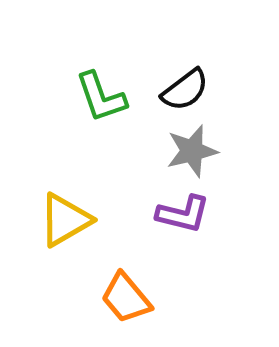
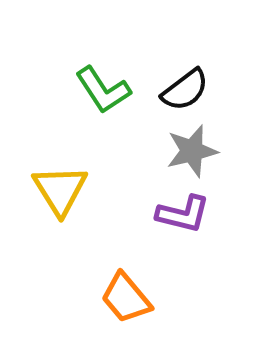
green L-shape: moved 2 px right, 7 px up; rotated 14 degrees counterclockwise
yellow triangle: moved 5 px left, 30 px up; rotated 32 degrees counterclockwise
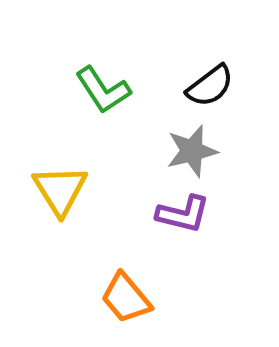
black semicircle: moved 25 px right, 4 px up
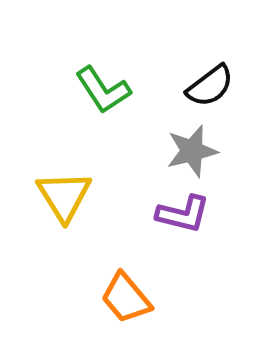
yellow triangle: moved 4 px right, 6 px down
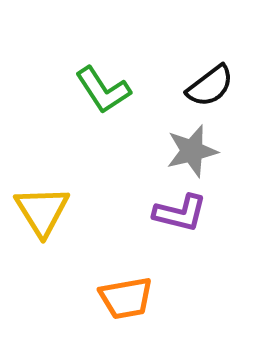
yellow triangle: moved 22 px left, 15 px down
purple L-shape: moved 3 px left, 1 px up
orange trapezoid: rotated 60 degrees counterclockwise
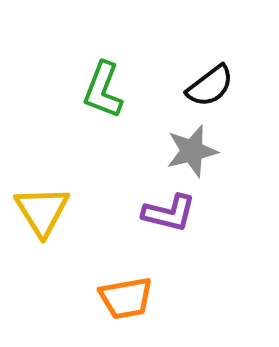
green L-shape: rotated 54 degrees clockwise
purple L-shape: moved 11 px left
